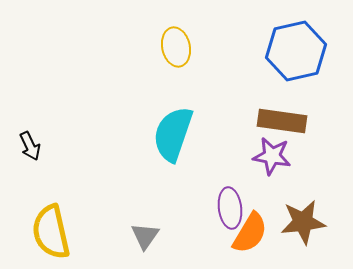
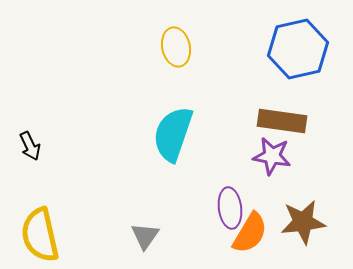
blue hexagon: moved 2 px right, 2 px up
yellow semicircle: moved 11 px left, 3 px down
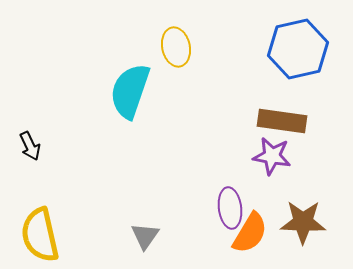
cyan semicircle: moved 43 px left, 43 px up
brown star: rotated 9 degrees clockwise
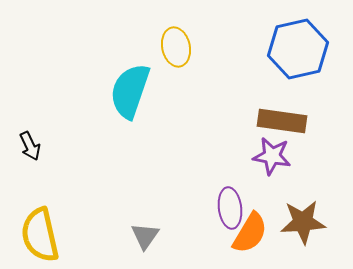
brown star: rotated 6 degrees counterclockwise
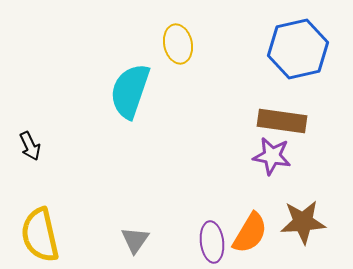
yellow ellipse: moved 2 px right, 3 px up
purple ellipse: moved 18 px left, 34 px down
gray triangle: moved 10 px left, 4 px down
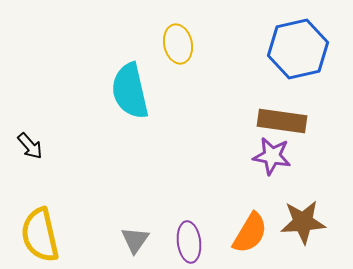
cyan semicircle: rotated 32 degrees counterclockwise
black arrow: rotated 16 degrees counterclockwise
purple ellipse: moved 23 px left
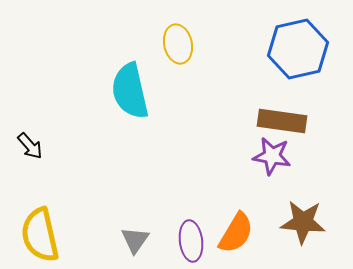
brown star: rotated 9 degrees clockwise
orange semicircle: moved 14 px left
purple ellipse: moved 2 px right, 1 px up
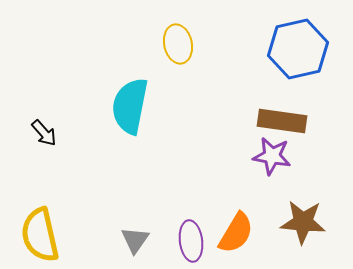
cyan semicircle: moved 15 px down; rotated 24 degrees clockwise
black arrow: moved 14 px right, 13 px up
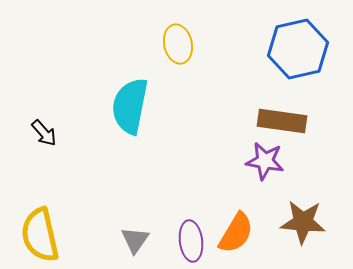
purple star: moved 7 px left, 5 px down
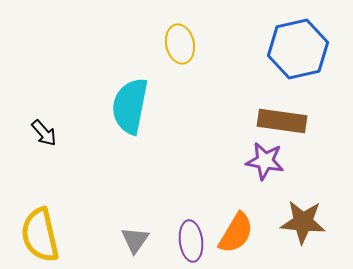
yellow ellipse: moved 2 px right
